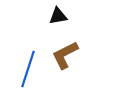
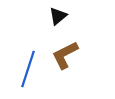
black triangle: rotated 30 degrees counterclockwise
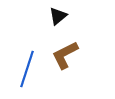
blue line: moved 1 px left
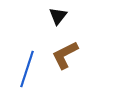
black triangle: rotated 12 degrees counterclockwise
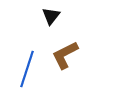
black triangle: moved 7 px left
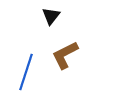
blue line: moved 1 px left, 3 px down
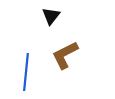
blue line: rotated 12 degrees counterclockwise
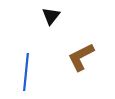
brown L-shape: moved 16 px right, 2 px down
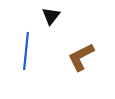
blue line: moved 21 px up
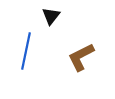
blue line: rotated 6 degrees clockwise
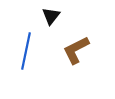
brown L-shape: moved 5 px left, 7 px up
